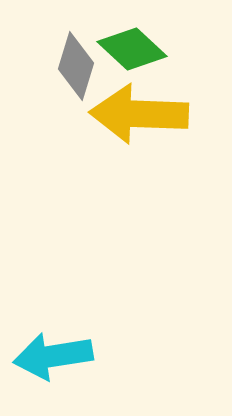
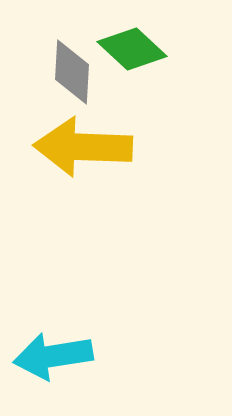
gray diamond: moved 4 px left, 6 px down; rotated 14 degrees counterclockwise
yellow arrow: moved 56 px left, 33 px down
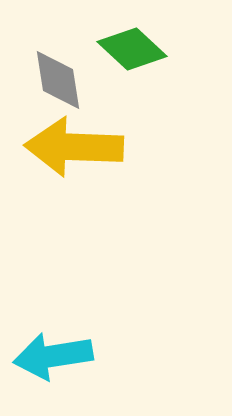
gray diamond: moved 14 px left, 8 px down; rotated 12 degrees counterclockwise
yellow arrow: moved 9 px left
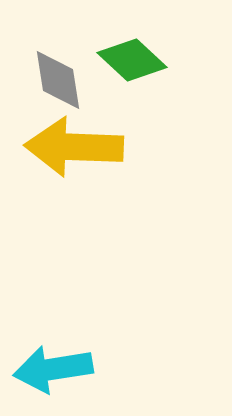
green diamond: moved 11 px down
cyan arrow: moved 13 px down
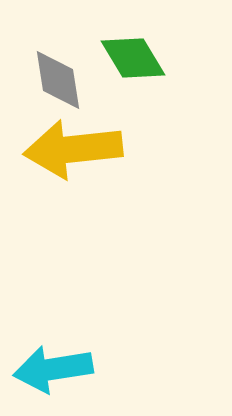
green diamond: moved 1 px right, 2 px up; rotated 16 degrees clockwise
yellow arrow: moved 1 px left, 2 px down; rotated 8 degrees counterclockwise
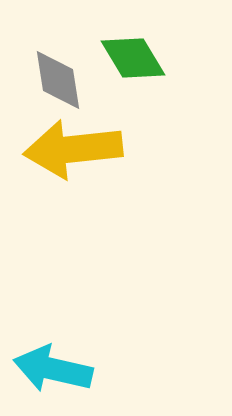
cyan arrow: rotated 22 degrees clockwise
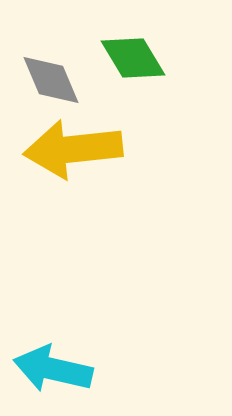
gray diamond: moved 7 px left; rotated 14 degrees counterclockwise
